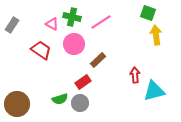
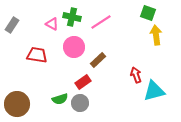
pink circle: moved 3 px down
red trapezoid: moved 4 px left, 5 px down; rotated 25 degrees counterclockwise
red arrow: moved 1 px right; rotated 14 degrees counterclockwise
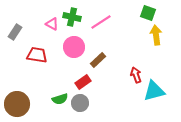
gray rectangle: moved 3 px right, 7 px down
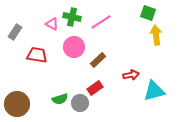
red arrow: moved 5 px left; rotated 98 degrees clockwise
red rectangle: moved 12 px right, 6 px down
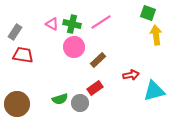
green cross: moved 7 px down
red trapezoid: moved 14 px left
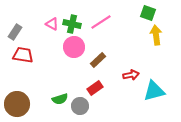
gray circle: moved 3 px down
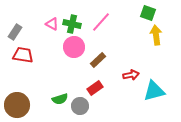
pink line: rotated 15 degrees counterclockwise
brown circle: moved 1 px down
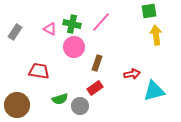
green square: moved 1 px right, 2 px up; rotated 28 degrees counterclockwise
pink triangle: moved 2 px left, 5 px down
red trapezoid: moved 16 px right, 16 px down
brown rectangle: moved 1 px left, 3 px down; rotated 28 degrees counterclockwise
red arrow: moved 1 px right, 1 px up
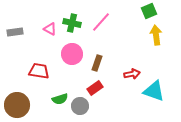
green square: rotated 14 degrees counterclockwise
green cross: moved 1 px up
gray rectangle: rotated 49 degrees clockwise
pink circle: moved 2 px left, 7 px down
cyan triangle: rotated 35 degrees clockwise
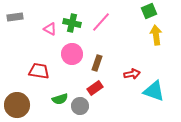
gray rectangle: moved 15 px up
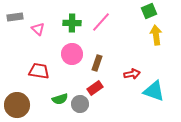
green cross: rotated 12 degrees counterclockwise
pink triangle: moved 12 px left; rotated 16 degrees clockwise
gray circle: moved 2 px up
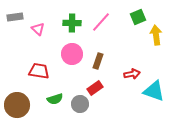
green square: moved 11 px left, 6 px down
brown rectangle: moved 1 px right, 2 px up
green semicircle: moved 5 px left
